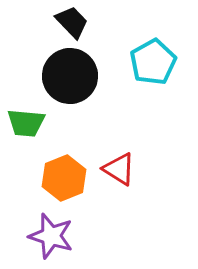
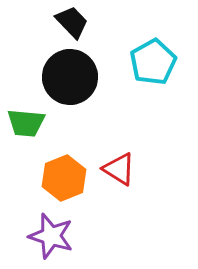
black circle: moved 1 px down
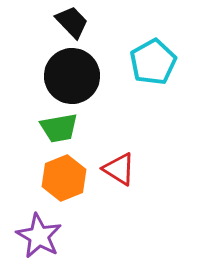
black circle: moved 2 px right, 1 px up
green trapezoid: moved 33 px right, 5 px down; rotated 15 degrees counterclockwise
purple star: moved 12 px left; rotated 12 degrees clockwise
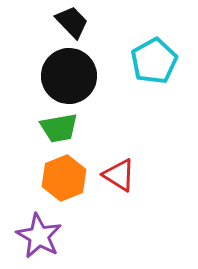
cyan pentagon: moved 1 px right, 1 px up
black circle: moved 3 px left
red triangle: moved 6 px down
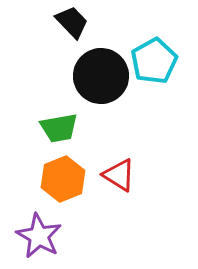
black circle: moved 32 px right
orange hexagon: moved 1 px left, 1 px down
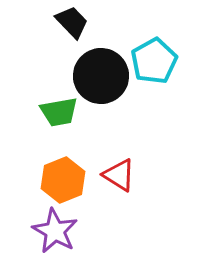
green trapezoid: moved 16 px up
orange hexagon: moved 1 px down
purple star: moved 16 px right, 5 px up
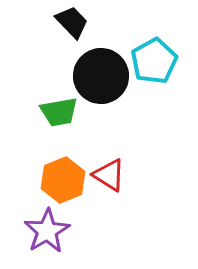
red triangle: moved 10 px left
purple star: moved 8 px left; rotated 12 degrees clockwise
